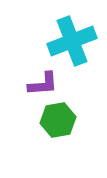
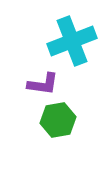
purple L-shape: rotated 12 degrees clockwise
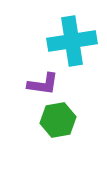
cyan cross: rotated 12 degrees clockwise
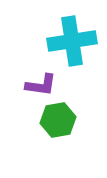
purple L-shape: moved 2 px left, 1 px down
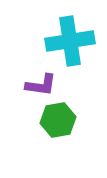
cyan cross: moved 2 px left
